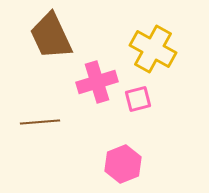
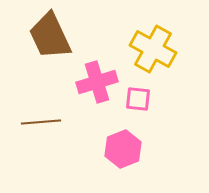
brown trapezoid: moved 1 px left
pink square: rotated 20 degrees clockwise
brown line: moved 1 px right
pink hexagon: moved 15 px up
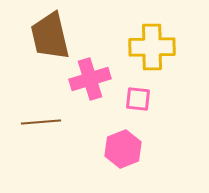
brown trapezoid: rotated 12 degrees clockwise
yellow cross: moved 1 px left, 2 px up; rotated 30 degrees counterclockwise
pink cross: moved 7 px left, 3 px up
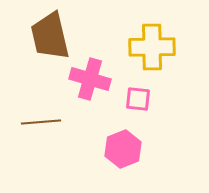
pink cross: rotated 33 degrees clockwise
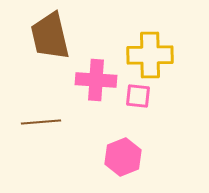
yellow cross: moved 2 px left, 8 px down
pink cross: moved 6 px right, 1 px down; rotated 12 degrees counterclockwise
pink square: moved 3 px up
pink hexagon: moved 8 px down
